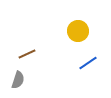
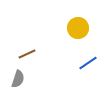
yellow circle: moved 3 px up
gray semicircle: moved 1 px up
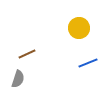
yellow circle: moved 1 px right
blue line: rotated 12 degrees clockwise
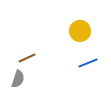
yellow circle: moved 1 px right, 3 px down
brown line: moved 4 px down
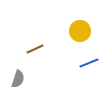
brown line: moved 8 px right, 9 px up
blue line: moved 1 px right
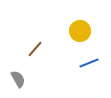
brown line: rotated 24 degrees counterclockwise
gray semicircle: rotated 48 degrees counterclockwise
